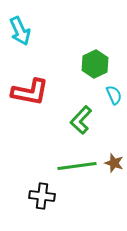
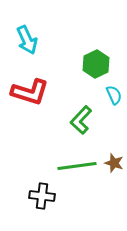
cyan arrow: moved 7 px right, 9 px down
green hexagon: moved 1 px right
red L-shape: rotated 6 degrees clockwise
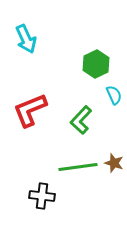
cyan arrow: moved 1 px left, 1 px up
red L-shape: moved 18 px down; rotated 141 degrees clockwise
green line: moved 1 px right, 1 px down
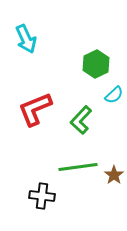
cyan semicircle: rotated 72 degrees clockwise
red L-shape: moved 5 px right, 1 px up
brown star: moved 12 px down; rotated 18 degrees clockwise
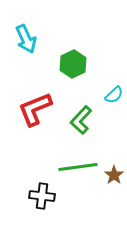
green hexagon: moved 23 px left
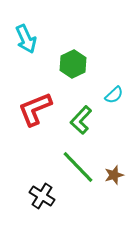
green line: rotated 54 degrees clockwise
brown star: rotated 18 degrees clockwise
black cross: rotated 25 degrees clockwise
